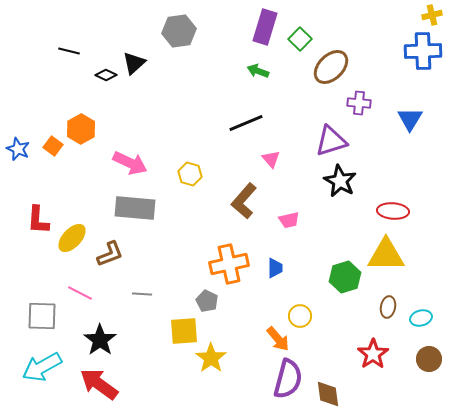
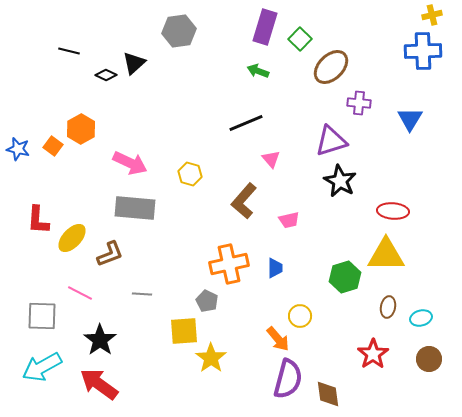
blue star at (18, 149): rotated 10 degrees counterclockwise
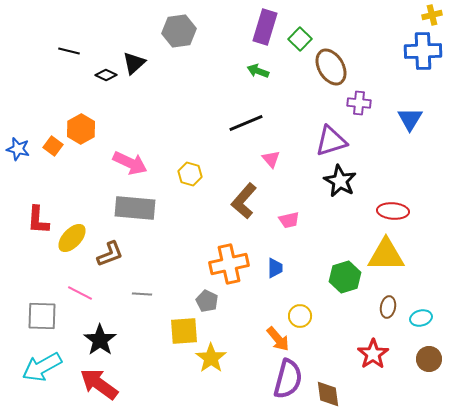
brown ellipse at (331, 67): rotated 75 degrees counterclockwise
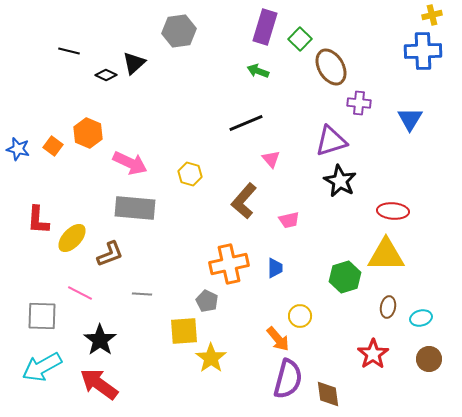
orange hexagon at (81, 129): moved 7 px right, 4 px down; rotated 8 degrees counterclockwise
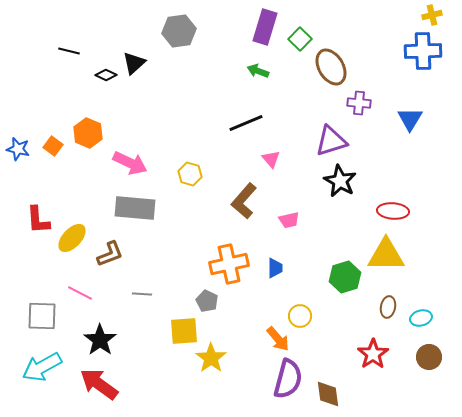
red L-shape at (38, 220): rotated 8 degrees counterclockwise
brown circle at (429, 359): moved 2 px up
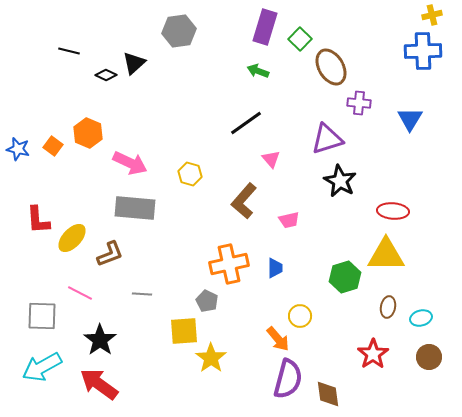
black line at (246, 123): rotated 12 degrees counterclockwise
purple triangle at (331, 141): moved 4 px left, 2 px up
